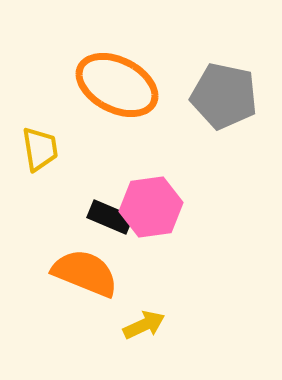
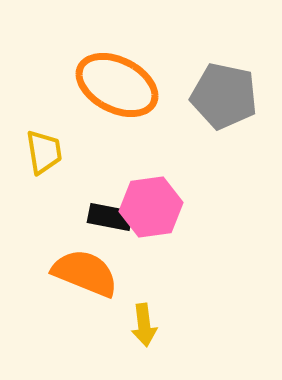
yellow trapezoid: moved 4 px right, 3 px down
black rectangle: rotated 12 degrees counterclockwise
yellow arrow: rotated 108 degrees clockwise
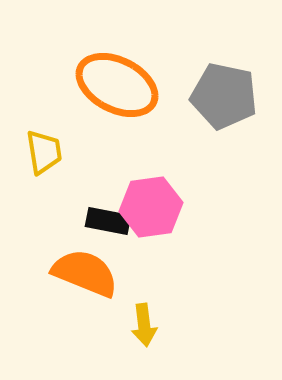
black rectangle: moved 2 px left, 4 px down
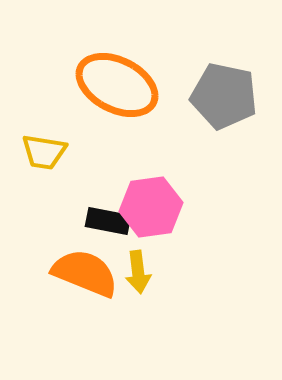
yellow trapezoid: rotated 108 degrees clockwise
yellow arrow: moved 6 px left, 53 px up
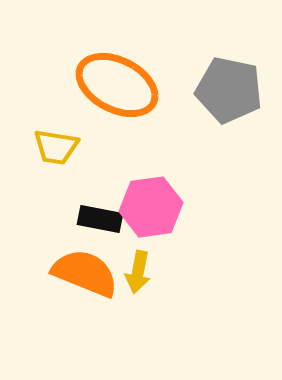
gray pentagon: moved 5 px right, 6 px up
yellow trapezoid: moved 12 px right, 5 px up
black rectangle: moved 8 px left, 2 px up
yellow arrow: rotated 18 degrees clockwise
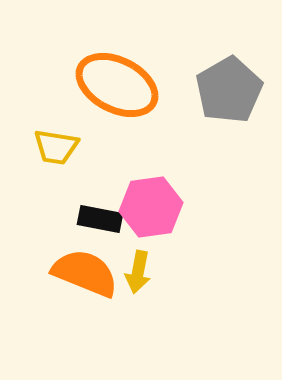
gray pentagon: rotated 30 degrees clockwise
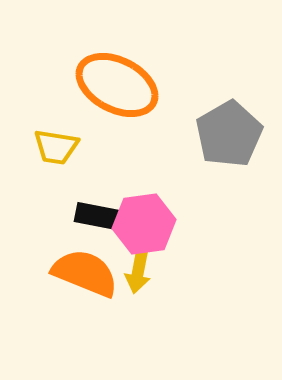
gray pentagon: moved 44 px down
pink hexagon: moved 7 px left, 17 px down
black rectangle: moved 3 px left, 3 px up
